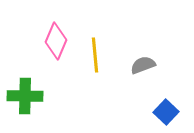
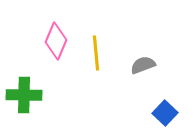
yellow line: moved 1 px right, 2 px up
green cross: moved 1 px left, 1 px up
blue square: moved 1 px left, 1 px down
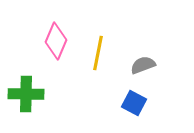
yellow line: moved 2 px right; rotated 16 degrees clockwise
green cross: moved 2 px right, 1 px up
blue square: moved 31 px left, 10 px up; rotated 15 degrees counterclockwise
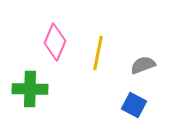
pink diamond: moved 1 px left, 1 px down
green cross: moved 4 px right, 5 px up
blue square: moved 2 px down
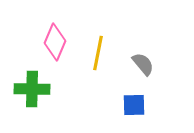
gray semicircle: moved 1 px up; rotated 70 degrees clockwise
green cross: moved 2 px right
blue square: rotated 30 degrees counterclockwise
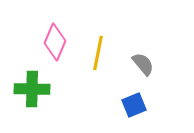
blue square: rotated 20 degrees counterclockwise
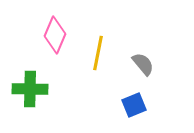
pink diamond: moved 7 px up
green cross: moved 2 px left
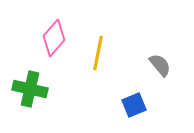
pink diamond: moved 1 px left, 3 px down; rotated 18 degrees clockwise
gray semicircle: moved 17 px right, 1 px down
green cross: rotated 12 degrees clockwise
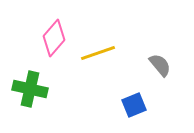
yellow line: rotated 60 degrees clockwise
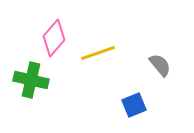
green cross: moved 1 px right, 9 px up
